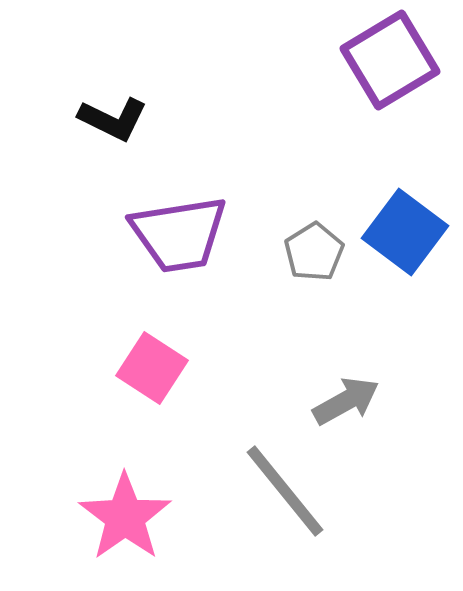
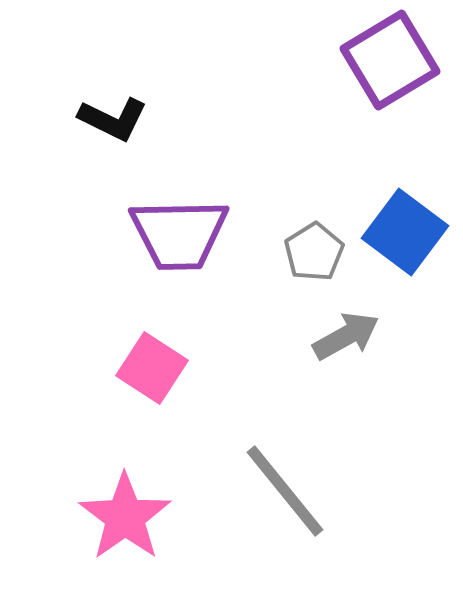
purple trapezoid: rotated 8 degrees clockwise
gray arrow: moved 65 px up
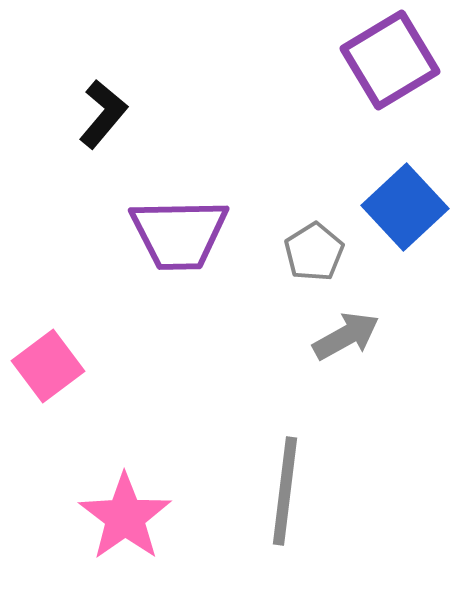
black L-shape: moved 10 px left, 5 px up; rotated 76 degrees counterclockwise
blue square: moved 25 px up; rotated 10 degrees clockwise
pink square: moved 104 px left, 2 px up; rotated 20 degrees clockwise
gray line: rotated 46 degrees clockwise
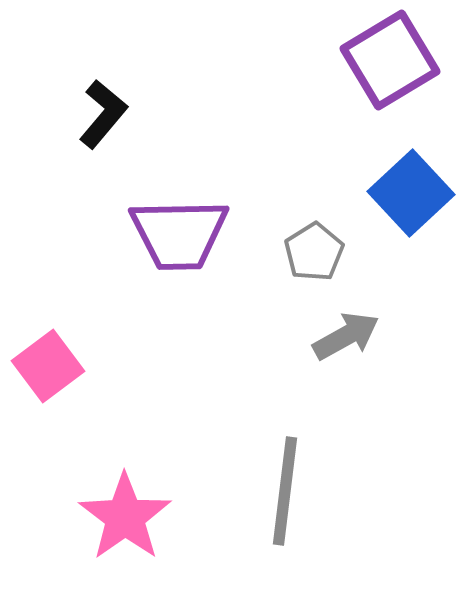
blue square: moved 6 px right, 14 px up
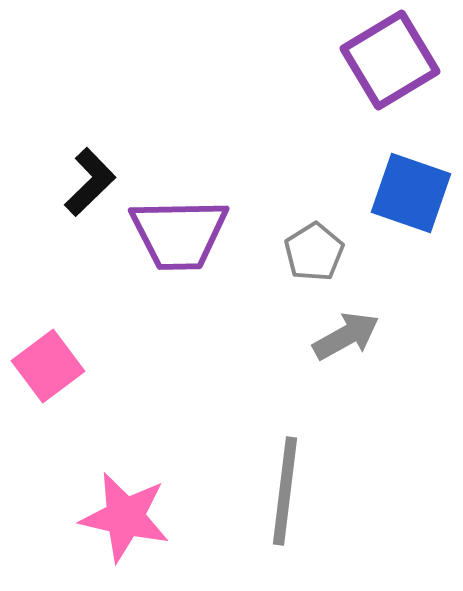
black L-shape: moved 13 px left, 68 px down; rotated 6 degrees clockwise
blue square: rotated 28 degrees counterclockwise
pink star: rotated 24 degrees counterclockwise
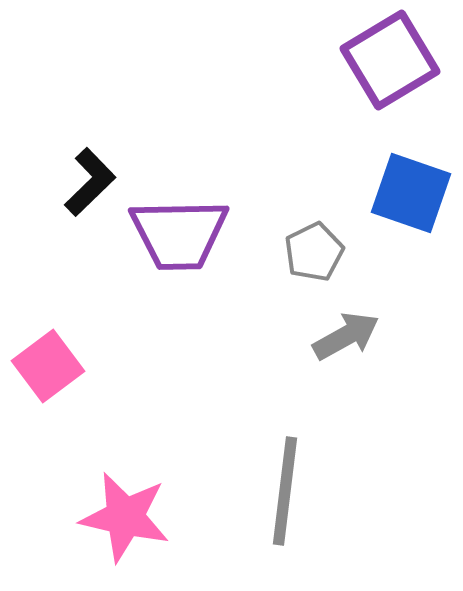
gray pentagon: rotated 6 degrees clockwise
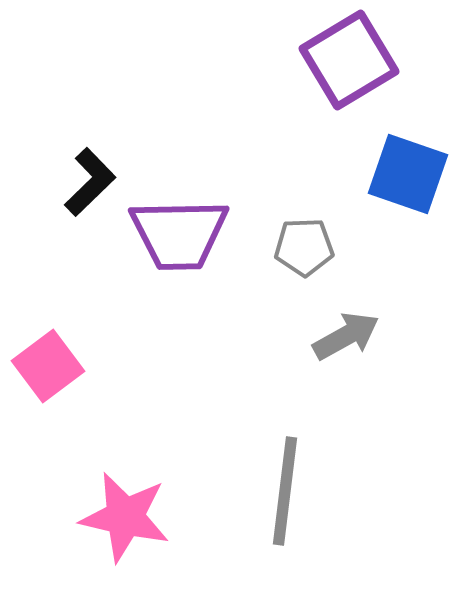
purple square: moved 41 px left
blue square: moved 3 px left, 19 px up
gray pentagon: moved 10 px left, 5 px up; rotated 24 degrees clockwise
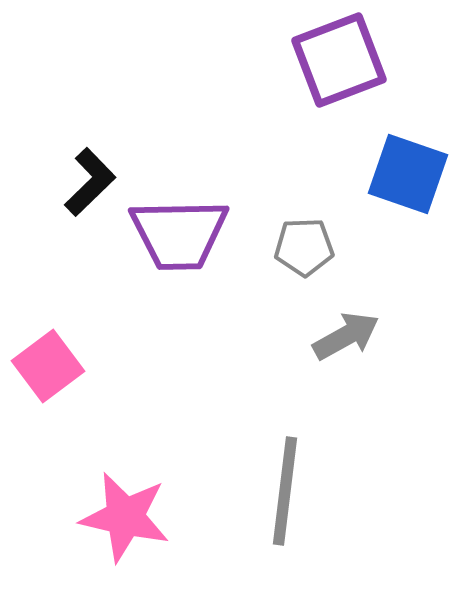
purple square: moved 10 px left; rotated 10 degrees clockwise
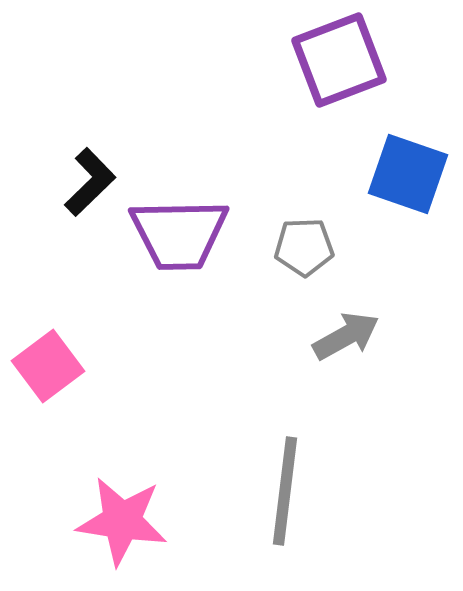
pink star: moved 3 px left, 4 px down; rotated 4 degrees counterclockwise
